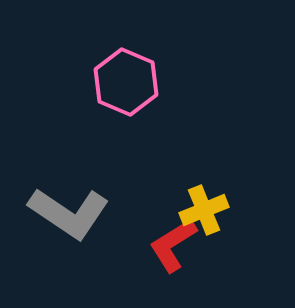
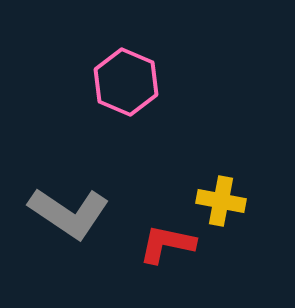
yellow cross: moved 17 px right, 9 px up; rotated 33 degrees clockwise
red L-shape: moved 6 px left, 1 px up; rotated 44 degrees clockwise
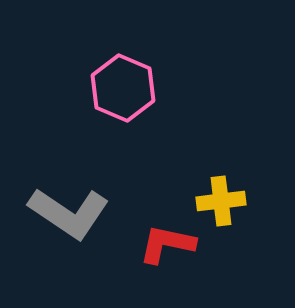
pink hexagon: moved 3 px left, 6 px down
yellow cross: rotated 18 degrees counterclockwise
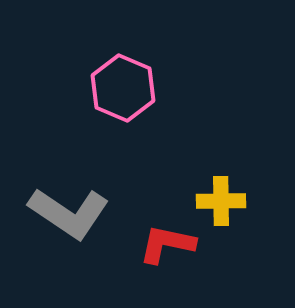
yellow cross: rotated 6 degrees clockwise
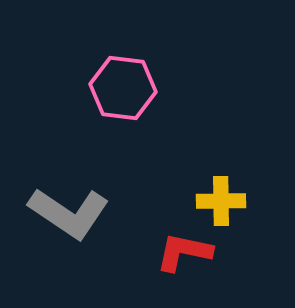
pink hexagon: rotated 16 degrees counterclockwise
red L-shape: moved 17 px right, 8 px down
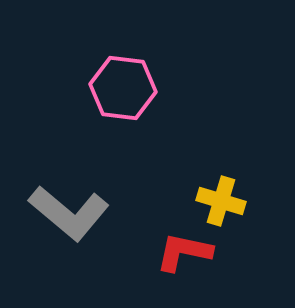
yellow cross: rotated 18 degrees clockwise
gray L-shape: rotated 6 degrees clockwise
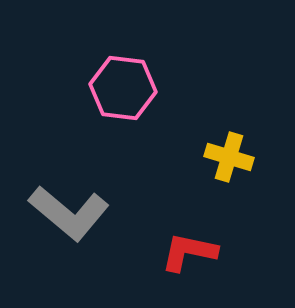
yellow cross: moved 8 px right, 44 px up
red L-shape: moved 5 px right
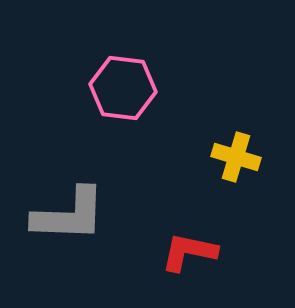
yellow cross: moved 7 px right
gray L-shape: moved 2 px down; rotated 38 degrees counterclockwise
